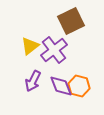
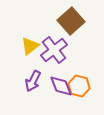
brown square: rotated 16 degrees counterclockwise
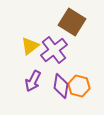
brown square: moved 1 px right, 1 px down; rotated 16 degrees counterclockwise
purple diamond: rotated 30 degrees clockwise
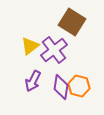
purple diamond: moved 1 px down
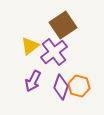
brown square: moved 9 px left, 3 px down; rotated 24 degrees clockwise
purple cross: moved 2 px down
purple diamond: rotated 10 degrees clockwise
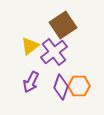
purple arrow: moved 2 px left, 1 px down
orange hexagon: rotated 15 degrees counterclockwise
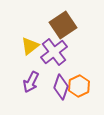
orange hexagon: rotated 25 degrees counterclockwise
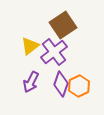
purple diamond: moved 3 px up
